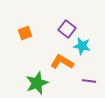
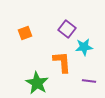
cyan star: moved 2 px right, 1 px down; rotated 18 degrees counterclockwise
orange L-shape: rotated 55 degrees clockwise
green star: rotated 20 degrees counterclockwise
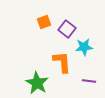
orange square: moved 19 px right, 11 px up
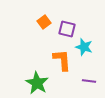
orange square: rotated 16 degrees counterclockwise
purple square: rotated 24 degrees counterclockwise
cyan star: rotated 24 degrees clockwise
orange L-shape: moved 2 px up
